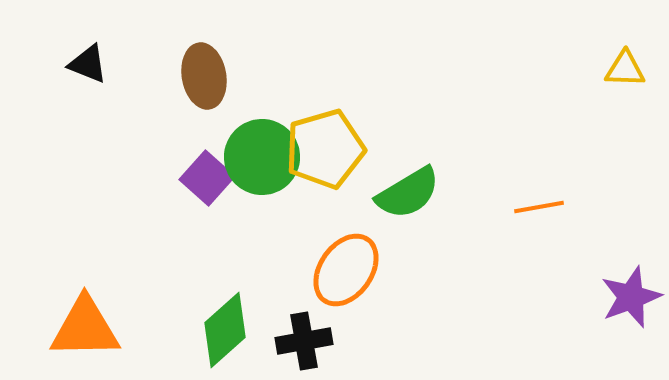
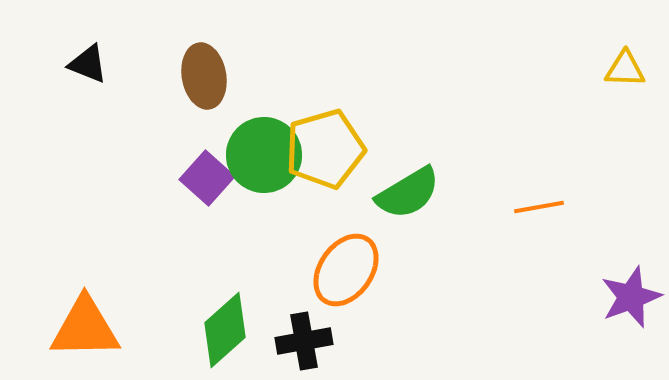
green circle: moved 2 px right, 2 px up
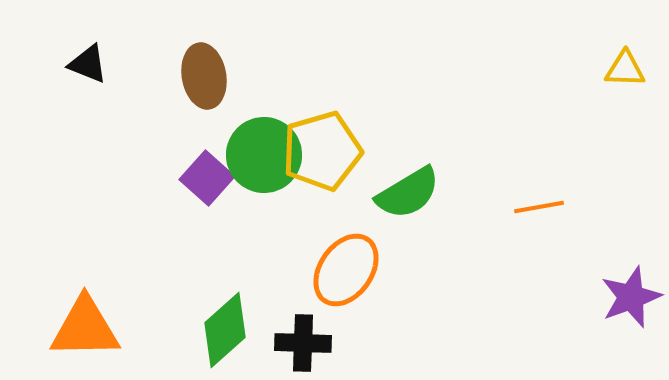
yellow pentagon: moved 3 px left, 2 px down
black cross: moved 1 px left, 2 px down; rotated 12 degrees clockwise
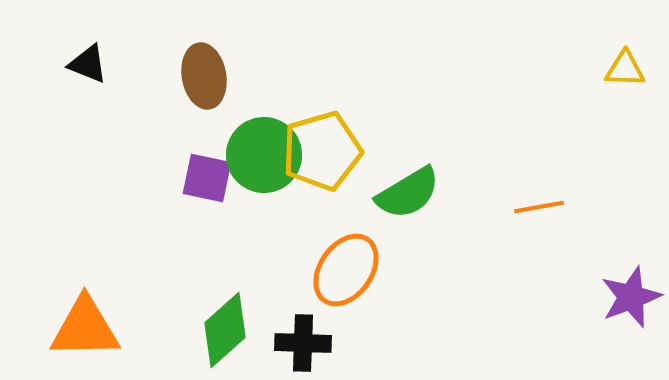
purple square: rotated 30 degrees counterclockwise
